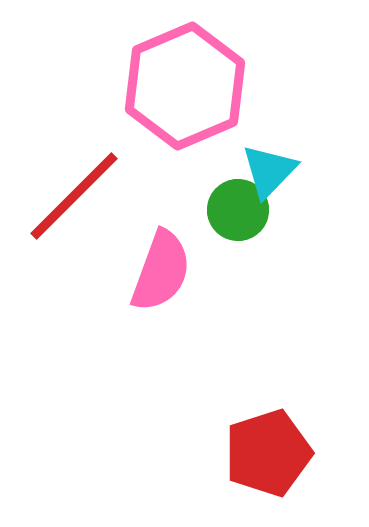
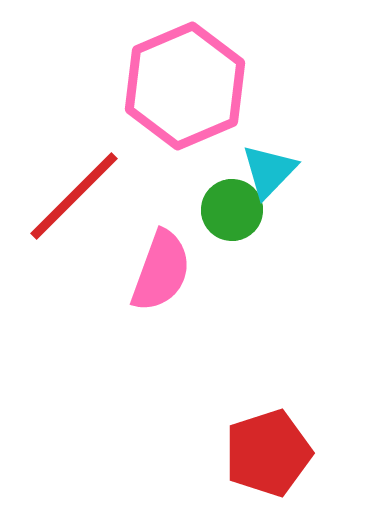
green circle: moved 6 px left
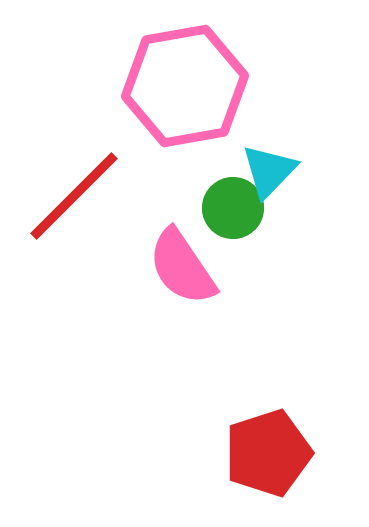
pink hexagon: rotated 13 degrees clockwise
green circle: moved 1 px right, 2 px up
pink semicircle: moved 21 px right, 4 px up; rotated 126 degrees clockwise
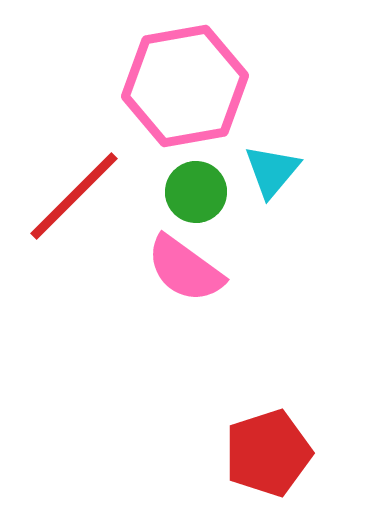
cyan triangle: moved 3 px right; rotated 4 degrees counterclockwise
green circle: moved 37 px left, 16 px up
pink semicircle: moved 3 px right, 2 px down; rotated 20 degrees counterclockwise
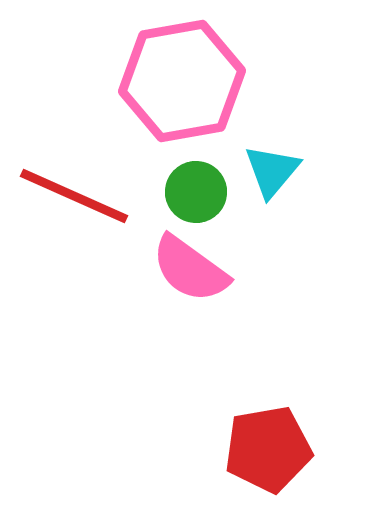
pink hexagon: moved 3 px left, 5 px up
red line: rotated 69 degrees clockwise
pink semicircle: moved 5 px right
red pentagon: moved 4 px up; rotated 8 degrees clockwise
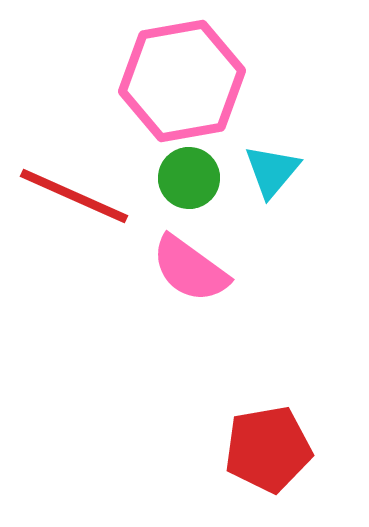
green circle: moved 7 px left, 14 px up
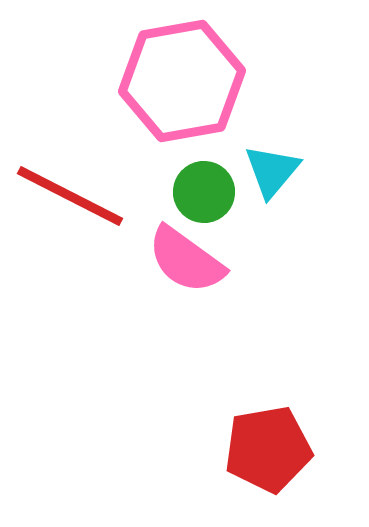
green circle: moved 15 px right, 14 px down
red line: moved 4 px left; rotated 3 degrees clockwise
pink semicircle: moved 4 px left, 9 px up
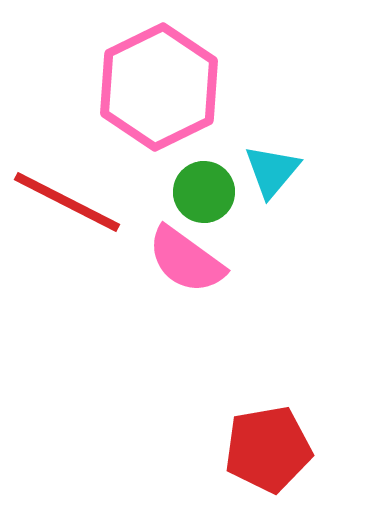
pink hexagon: moved 23 px left, 6 px down; rotated 16 degrees counterclockwise
red line: moved 3 px left, 6 px down
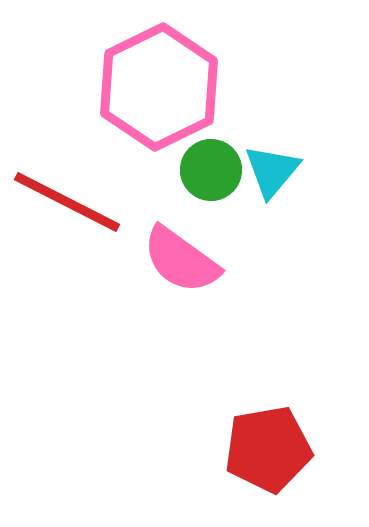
green circle: moved 7 px right, 22 px up
pink semicircle: moved 5 px left
